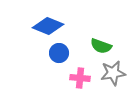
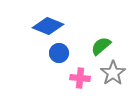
green semicircle: rotated 120 degrees clockwise
gray star: rotated 25 degrees counterclockwise
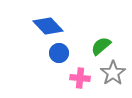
blue diamond: rotated 24 degrees clockwise
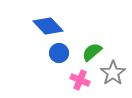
green semicircle: moved 9 px left, 6 px down
pink cross: moved 2 px down; rotated 18 degrees clockwise
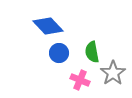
green semicircle: rotated 60 degrees counterclockwise
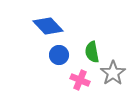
blue circle: moved 2 px down
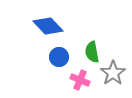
blue circle: moved 2 px down
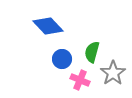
green semicircle: rotated 25 degrees clockwise
blue circle: moved 3 px right, 2 px down
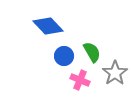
green semicircle: rotated 135 degrees clockwise
blue circle: moved 2 px right, 3 px up
gray star: moved 2 px right
